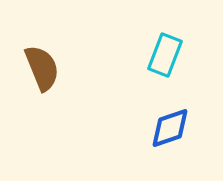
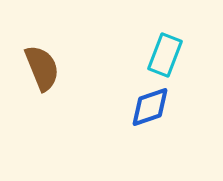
blue diamond: moved 20 px left, 21 px up
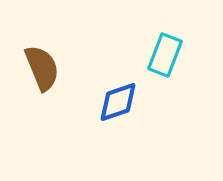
blue diamond: moved 32 px left, 5 px up
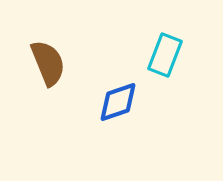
brown semicircle: moved 6 px right, 5 px up
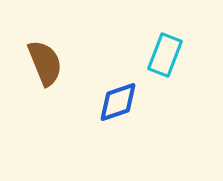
brown semicircle: moved 3 px left
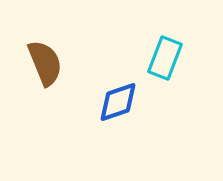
cyan rectangle: moved 3 px down
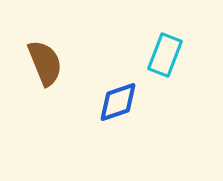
cyan rectangle: moved 3 px up
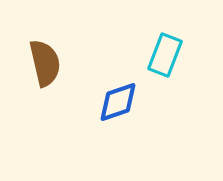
brown semicircle: rotated 9 degrees clockwise
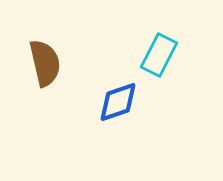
cyan rectangle: moved 6 px left; rotated 6 degrees clockwise
